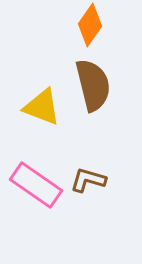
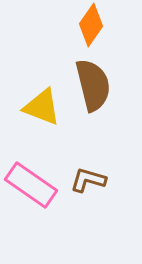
orange diamond: moved 1 px right
pink rectangle: moved 5 px left
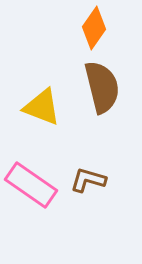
orange diamond: moved 3 px right, 3 px down
brown semicircle: moved 9 px right, 2 px down
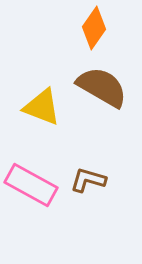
brown semicircle: rotated 46 degrees counterclockwise
pink rectangle: rotated 6 degrees counterclockwise
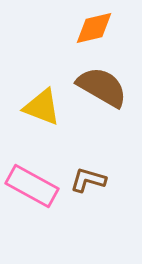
orange diamond: rotated 42 degrees clockwise
pink rectangle: moved 1 px right, 1 px down
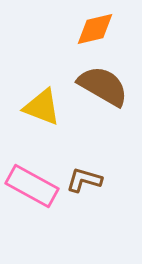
orange diamond: moved 1 px right, 1 px down
brown semicircle: moved 1 px right, 1 px up
brown L-shape: moved 4 px left
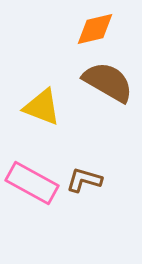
brown semicircle: moved 5 px right, 4 px up
pink rectangle: moved 3 px up
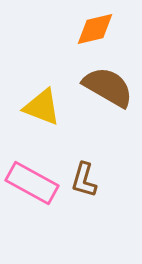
brown semicircle: moved 5 px down
brown L-shape: rotated 90 degrees counterclockwise
